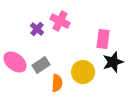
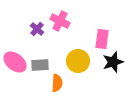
pink rectangle: moved 1 px left
gray rectangle: moved 1 px left; rotated 30 degrees clockwise
yellow circle: moved 5 px left, 11 px up
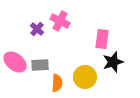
yellow circle: moved 7 px right, 16 px down
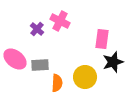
pink ellipse: moved 3 px up
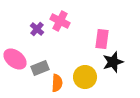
gray rectangle: moved 3 px down; rotated 18 degrees counterclockwise
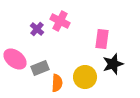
black star: moved 2 px down
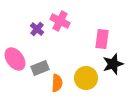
pink ellipse: rotated 15 degrees clockwise
yellow circle: moved 1 px right, 1 px down
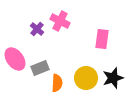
black star: moved 14 px down
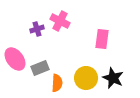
purple cross: rotated 32 degrees clockwise
black star: rotated 30 degrees counterclockwise
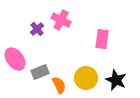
pink cross: moved 1 px right, 1 px up
purple cross: rotated 24 degrees counterclockwise
gray rectangle: moved 4 px down
black star: moved 3 px right, 2 px down
orange semicircle: moved 2 px right, 2 px down; rotated 30 degrees counterclockwise
